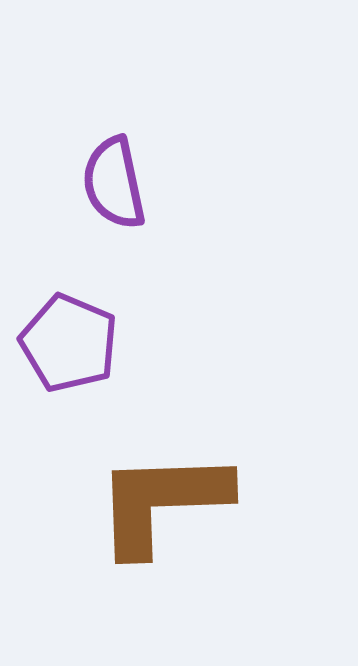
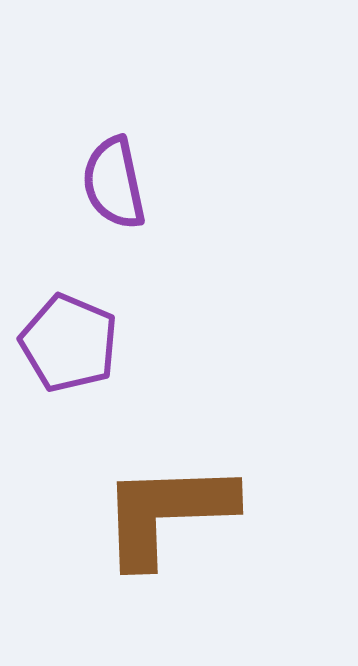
brown L-shape: moved 5 px right, 11 px down
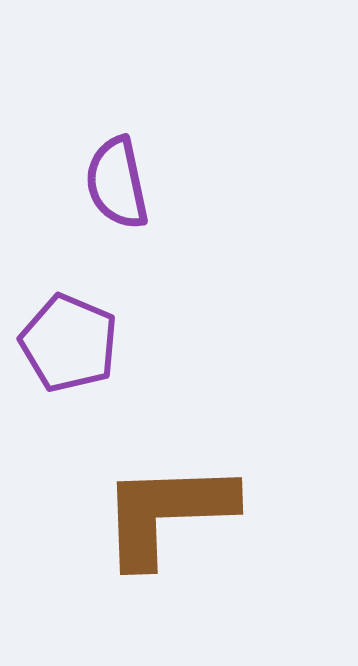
purple semicircle: moved 3 px right
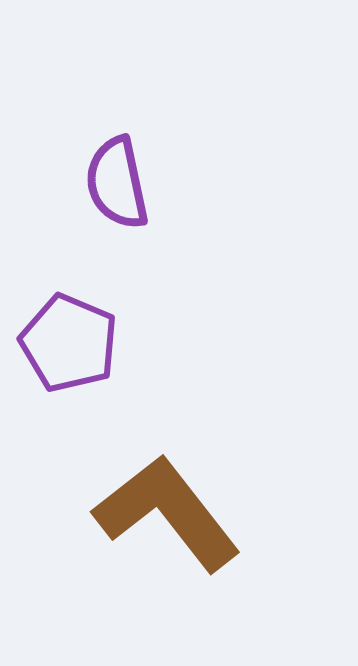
brown L-shape: rotated 54 degrees clockwise
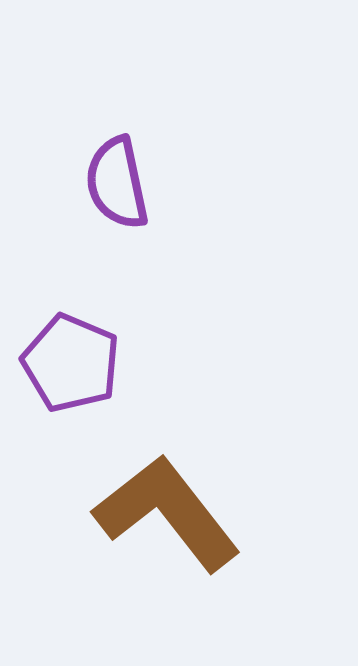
purple pentagon: moved 2 px right, 20 px down
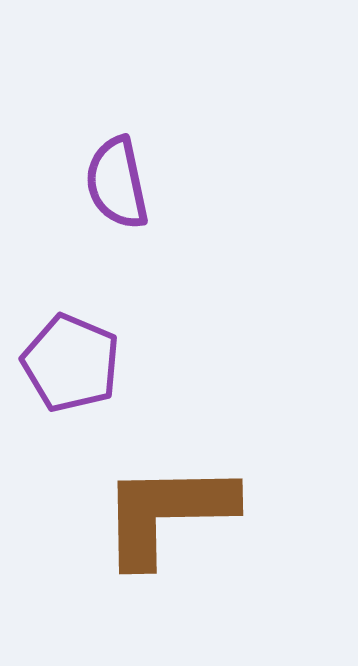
brown L-shape: rotated 53 degrees counterclockwise
